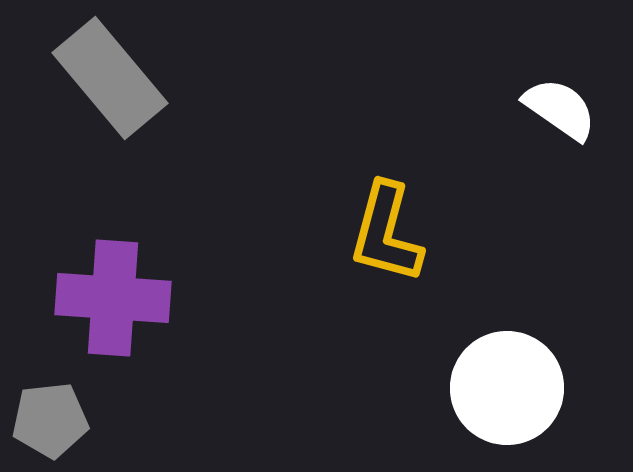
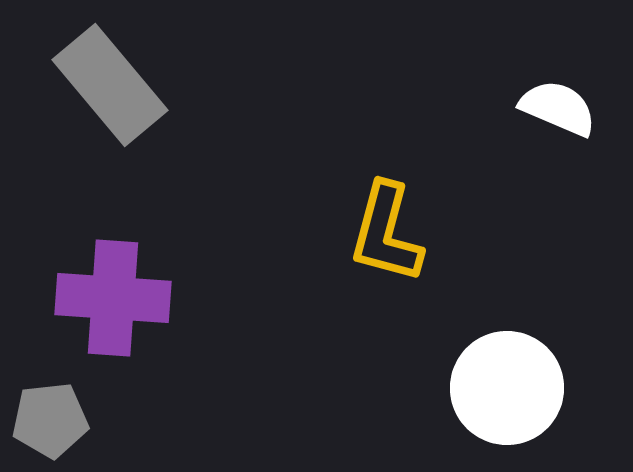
gray rectangle: moved 7 px down
white semicircle: moved 2 px left, 1 px up; rotated 12 degrees counterclockwise
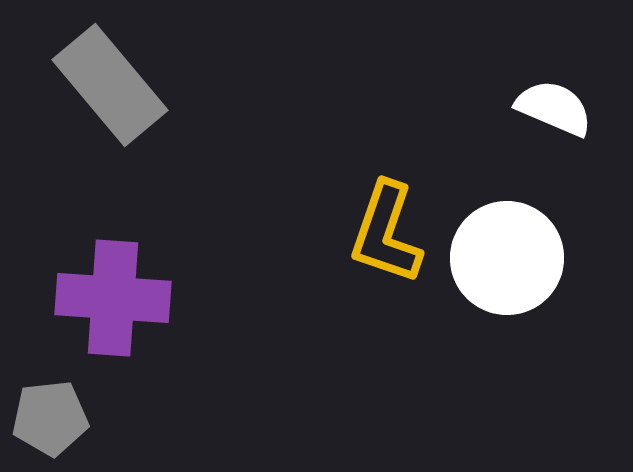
white semicircle: moved 4 px left
yellow L-shape: rotated 4 degrees clockwise
white circle: moved 130 px up
gray pentagon: moved 2 px up
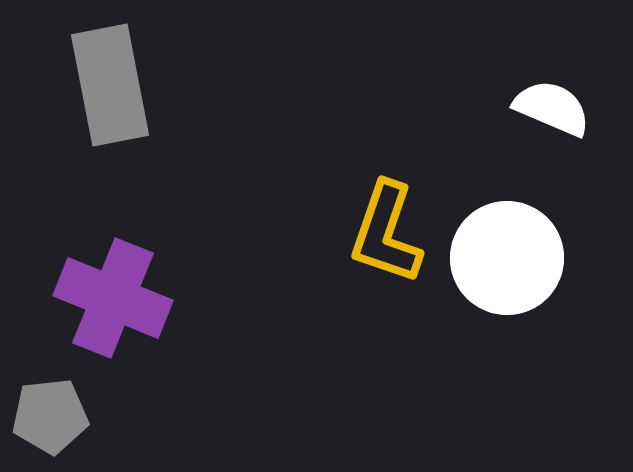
gray rectangle: rotated 29 degrees clockwise
white semicircle: moved 2 px left
purple cross: rotated 18 degrees clockwise
gray pentagon: moved 2 px up
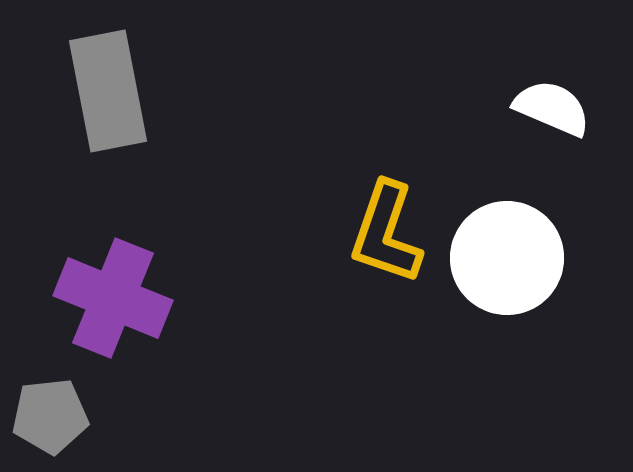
gray rectangle: moved 2 px left, 6 px down
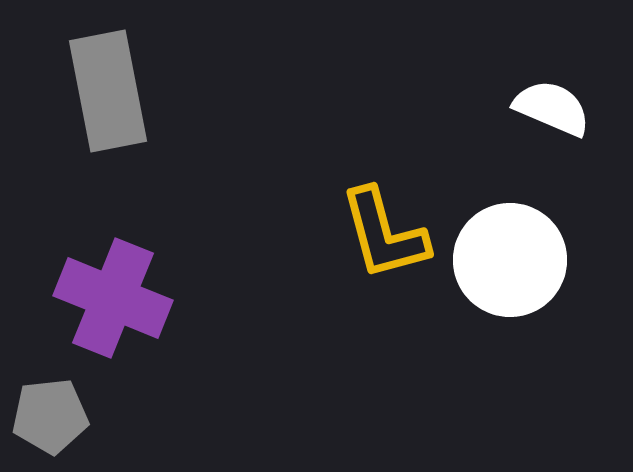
yellow L-shape: moved 2 px left, 1 px down; rotated 34 degrees counterclockwise
white circle: moved 3 px right, 2 px down
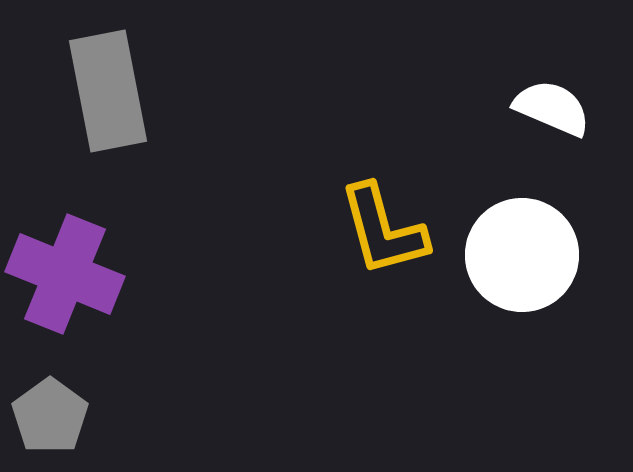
yellow L-shape: moved 1 px left, 4 px up
white circle: moved 12 px right, 5 px up
purple cross: moved 48 px left, 24 px up
gray pentagon: rotated 30 degrees counterclockwise
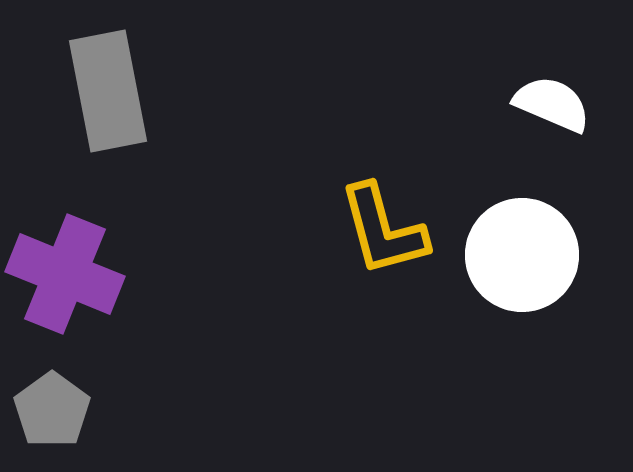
white semicircle: moved 4 px up
gray pentagon: moved 2 px right, 6 px up
